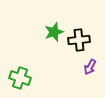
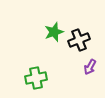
black cross: rotated 15 degrees counterclockwise
green cross: moved 16 px right; rotated 30 degrees counterclockwise
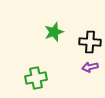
black cross: moved 11 px right, 2 px down; rotated 25 degrees clockwise
purple arrow: rotated 49 degrees clockwise
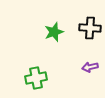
black cross: moved 14 px up
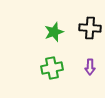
purple arrow: rotated 77 degrees counterclockwise
green cross: moved 16 px right, 10 px up
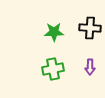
green star: rotated 18 degrees clockwise
green cross: moved 1 px right, 1 px down
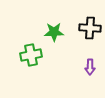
green cross: moved 22 px left, 14 px up
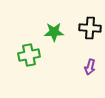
green cross: moved 2 px left
purple arrow: rotated 14 degrees clockwise
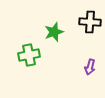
black cross: moved 6 px up
green star: rotated 18 degrees counterclockwise
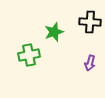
purple arrow: moved 4 px up
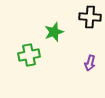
black cross: moved 5 px up
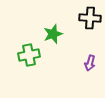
black cross: moved 1 px down
green star: moved 1 px left, 2 px down
